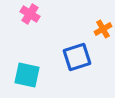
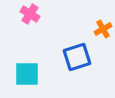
cyan square: moved 1 px up; rotated 12 degrees counterclockwise
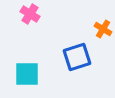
orange cross: rotated 30 degrees counterclockwise
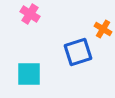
blue square: moved 1 px right, 5 px up
cyan square: moved 2 px right
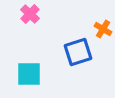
pink cross: rotated 12 degrees clockwise
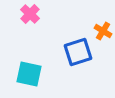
orange cross: moved 2 px down
cyan square: rotated 12 degrees clockwise
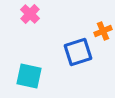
orange cross: rotated 36 degrees clockwise
cyan square: moved 2 px down
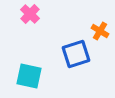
orange cross: moved 3 px left; rotated 36 degrees counterclockwise
blue square: moved 2 px left, 2 px down
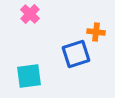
orange cross: moved 4 px left, 1 px down; rotated 24 degrees counterclockwise
cyan square: rotated 20 degrees counterclockwise
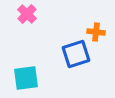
pink cross: moved 3 px left
cyan square: moved 3 px left, 2 px down
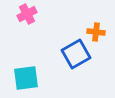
pink cross: rotated 18 degrees clockwise
blue square: rotated 12 degrees counterclockwise
